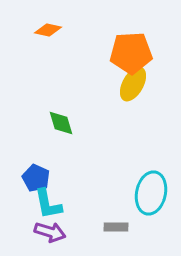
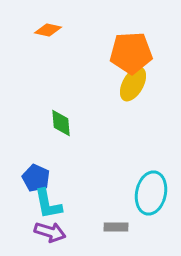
green diamond: rotated 12 degrees clockwise
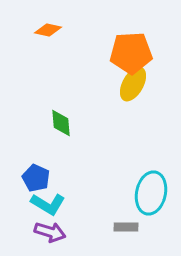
cyan L-shape: rotated 48 degrees counterclockwise
gray rectangle: moved 10 px right
